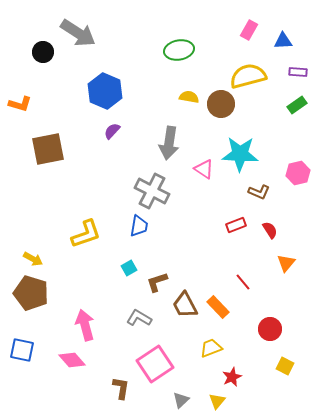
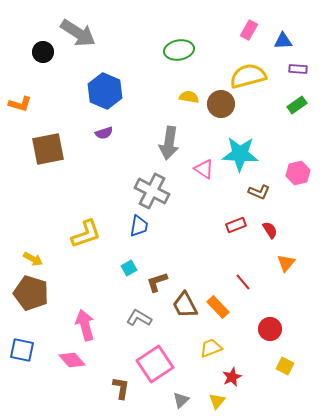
purple rectangle at (298, 72): moved 3 px up
purple semicircle at (112, 131): moved 8 px left, 2 px down; rotated 150 degrees counterclockwise
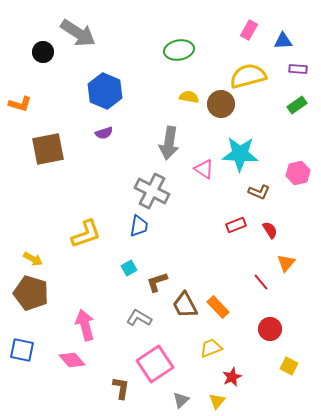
red line at (243, 282): moved 18 px right
yellow square at (285, 366): moved 4 px right
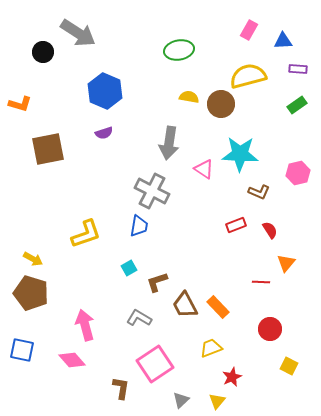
red line at (261, 282): rotated 48 degrees counterclockwise
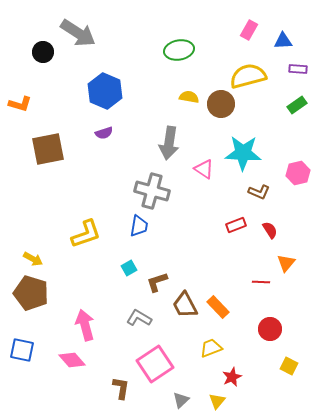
cyan star at (240, 154): moved 3 px right, 1 px up
gray cross at (152, 191): rotated 12 degrees counterclockwise
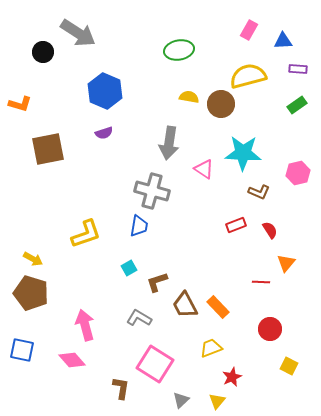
pink square at (155, 364): rotated 24 degrees counterclockwise
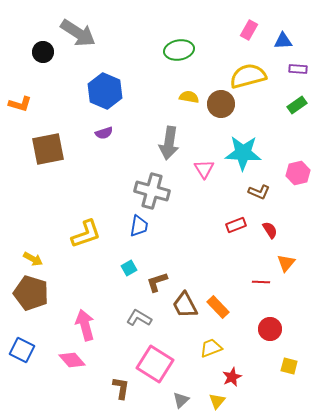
pink triangle at (204, 169): rotated 25 degrees clockwise
blue square at (22, 350): rotated 15 degrees clockwise
yellow square at (289, 366): rotated 12 degrees counterclockwise
